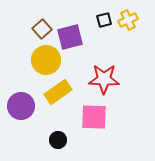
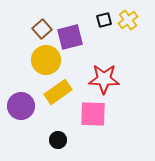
yellow cross: rotated 12 degrees counterclockwise
pink square: moved 1 px left, 3 px up
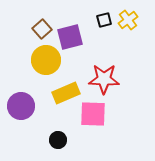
yellow rectangle: moved 8 px right, 1 px down; rotated 12 degrees clockwise
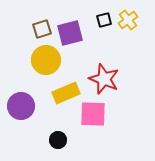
brown square: rotated 24 degrees clockwise
purple square: moved 4 px up
red star: rotated 20 degrees clockwise
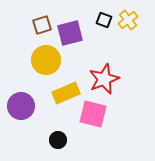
black square: rotated 35 degrees clockwise
brown square: moved 4 px up
red star: rotated 28 degrees clockwise
pink square: rotated 12 degrees clockwise
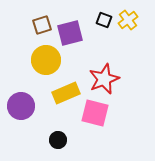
pink square: moved 2 px right, 1 px up
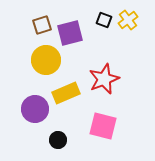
purple circle: moved 14 px right, 3 px down
pink square: moved 8 px right, 13 px down
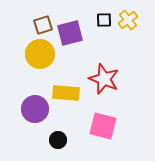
black square: rotated 21 degrees counterclockwise
brown square: moved 1 px right
yellow circle: moved 6 px left, 6 px up
red star: rotated 28 degrees counterclockwise
yellow rectangle: rotated 28 degrees clockwise
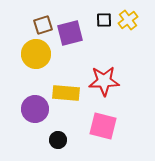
yellow circle: moved 4 px left
red star: moved 2 px down; rotated 24 degrees counterclockwise
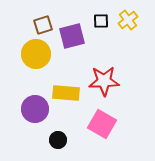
black square: moved 3 px left, 1 px down
purple square: moved 2 px right, 3 px down
pink square: moved 1 px left, 2 px up; rotated 16 degrees clockwise
